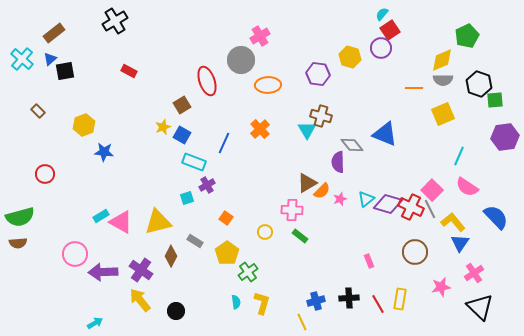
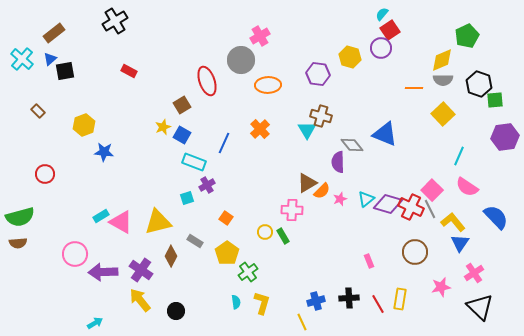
yellow square at (443, 114): rotated 20 degrees counterclockwise
green rectangle at (300, 236): moved 17 px left; rotated 21 degrees clockwise
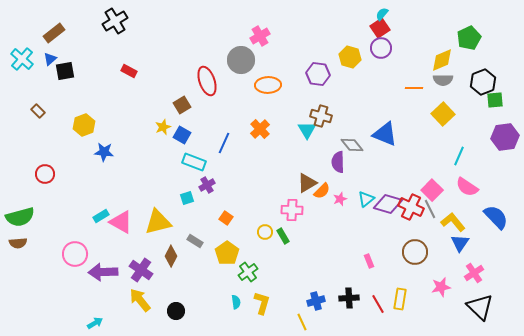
red square at (390, 30): moved 10 px left, 2 px up
green pentagon at (467, 36): moved 2 px right, 2 px down
black hexagon at (479, 84): moved 4 px right, 2 px up; rotated 20 degrees clockwise
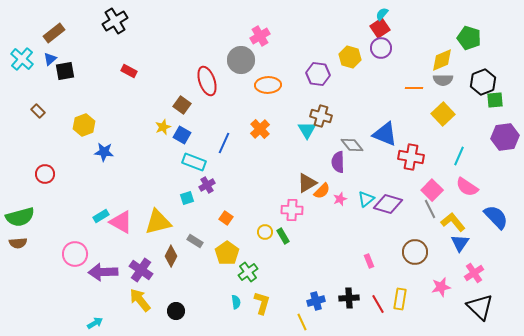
green pentagon at (469, 38): rotated 30 degrees counterclockwise
brown square at (182, 105): rotated 24 degrees counterclockwise
red cross at (411, 207): moved 50 px up; rotated 15 degrees counterclockwise
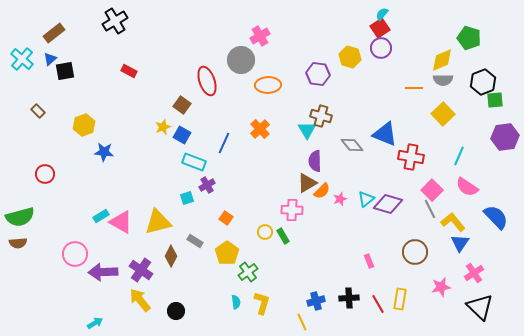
purple semicircle at (338, 162): moved 23 px left, 1 px up
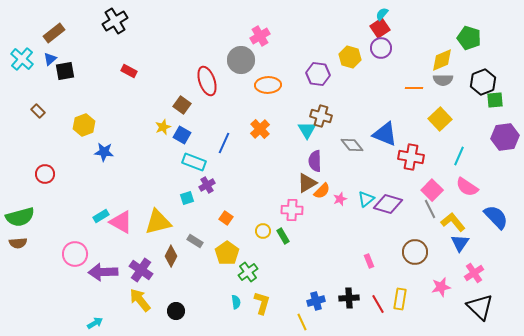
yellow square at (443, 114): moved 3 px left, 5 px down
yellow circle at (265, 232): moved 2 px left, 1 px up
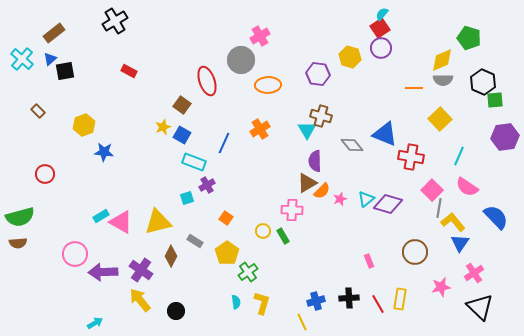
black hexagon at (483, 82): rotated 15 degrees counterclockwise
orange cross at (260, 129): rotated 12 degrees clockwise
gray line at (430, 209): moved 9 px right, 1 px up; rotated 36 degrees clockwise
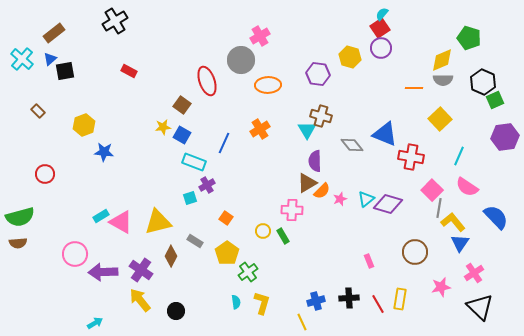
green square at (495, 100): rotated 18 degrees counterclockwise
yellow star at (163, 127): rotated 14 degrees clockwise
cyan square at (187, 198): moved 3 px right
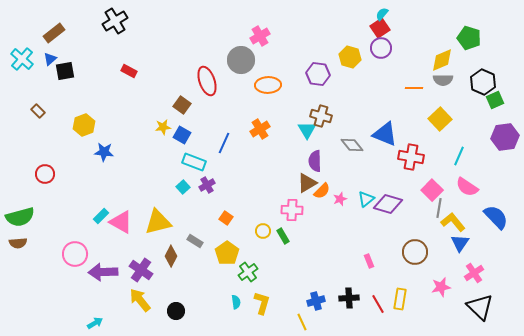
cyan square at (190, 198): moved 7 px left, 11 px up; rotated 24 degrees counterclockwise
cyan rectangle at (101, 216): rotated 14 degrees counterclockwise
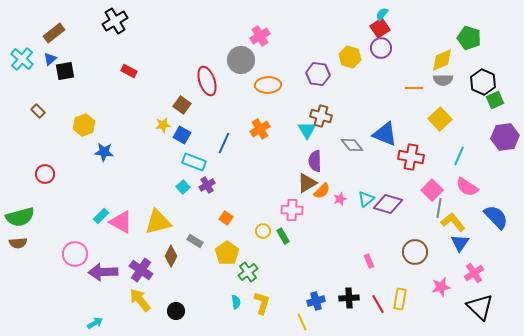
yellow star at (163, 127): moved 2 px up
